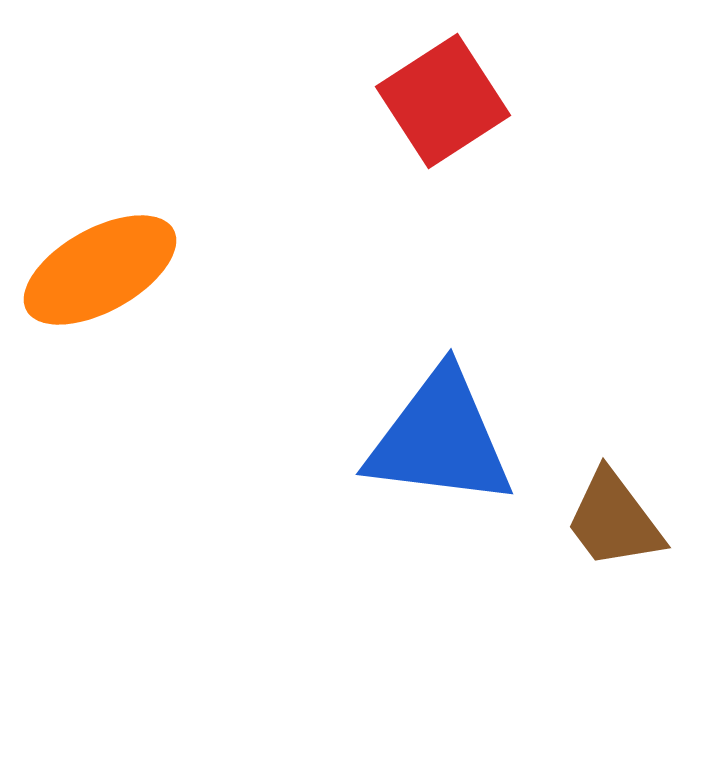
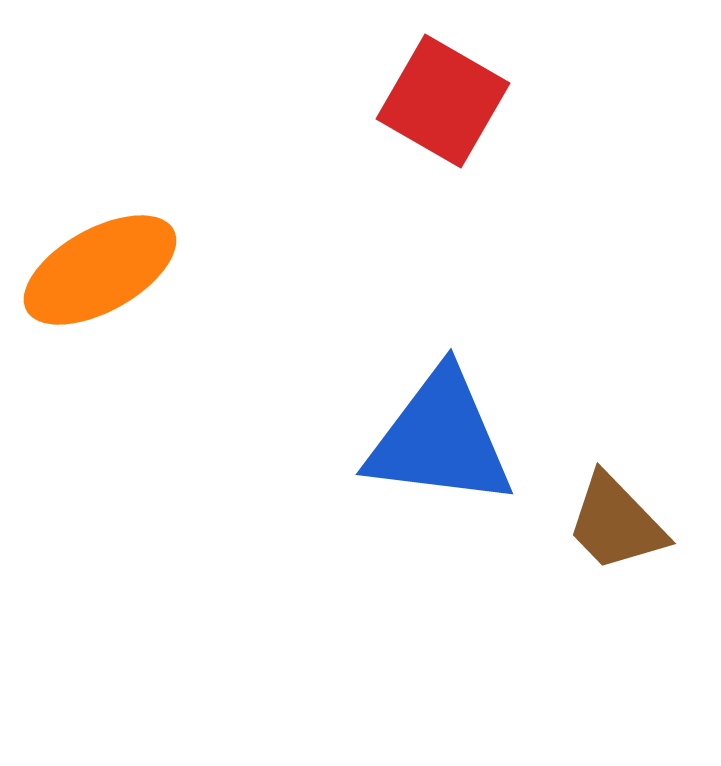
red square: rotated 27 degrees counterclockwise
brown trapezoid: moved 2 px right, 3 px down; rotated 7 degrees counterclockwise
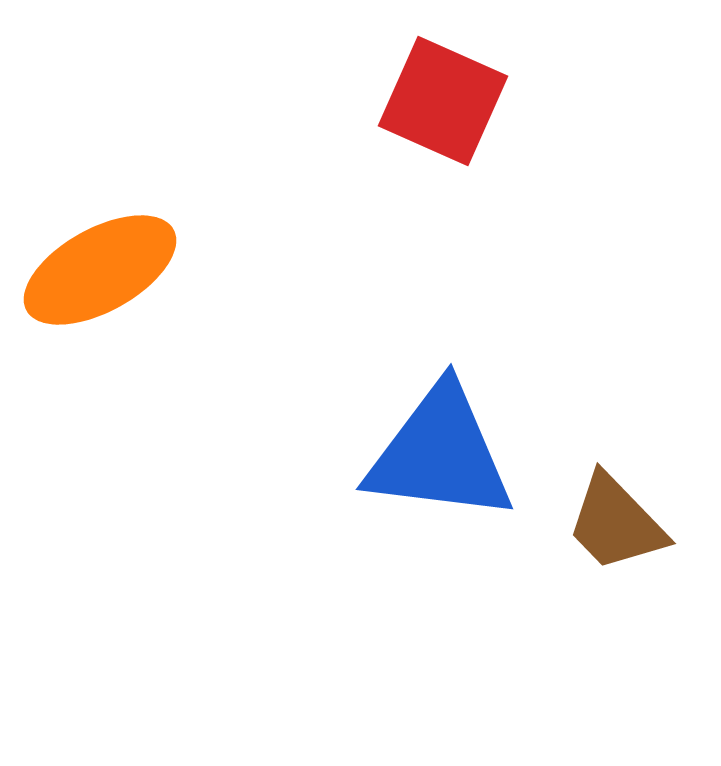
red square: rotated 6 degrees counterclockwise
blue triangle: moved 15 px down
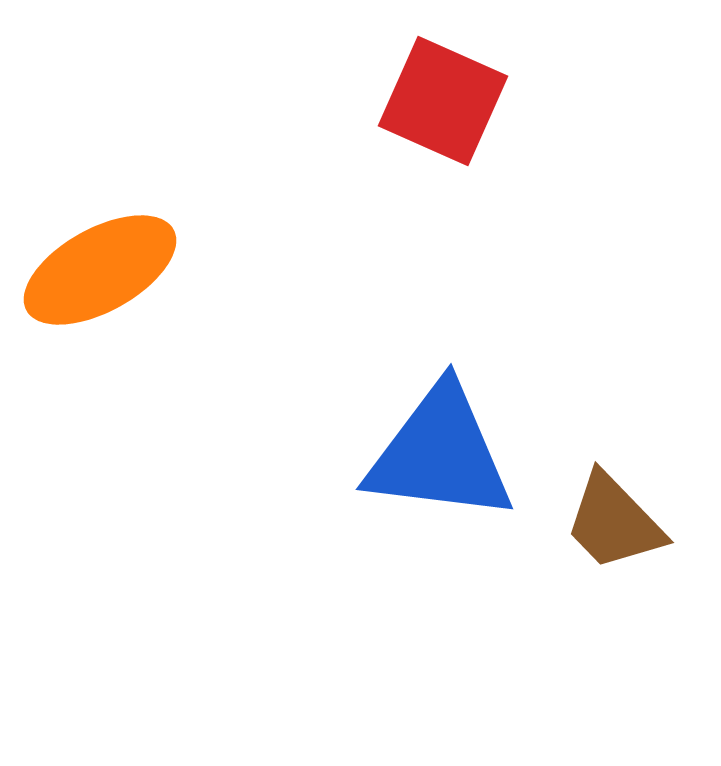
brown trapezoid: moved 2 px left, 1 px up
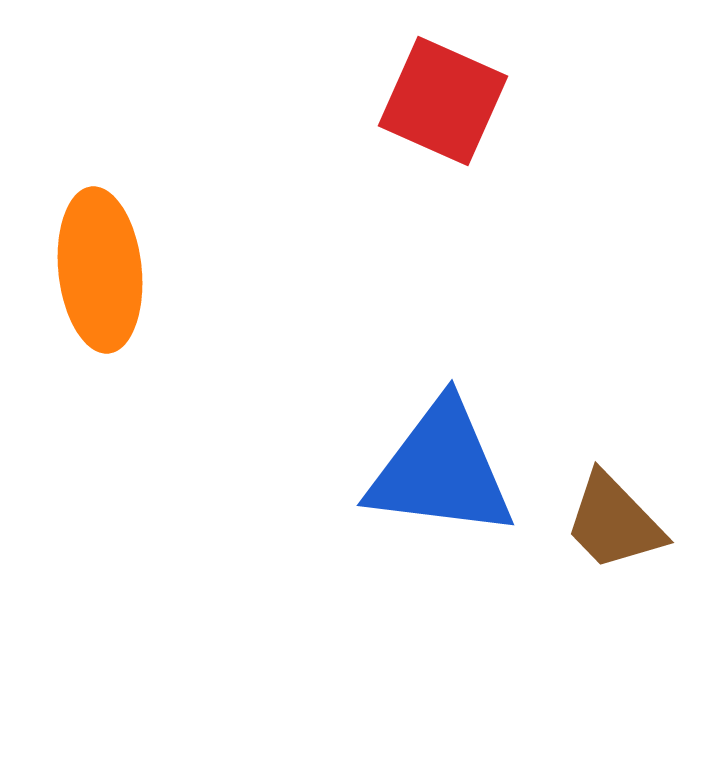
orange ellipse: rotated 67 degrees counterclockwise
blue triangle: moved 1 px right, 16 px down
